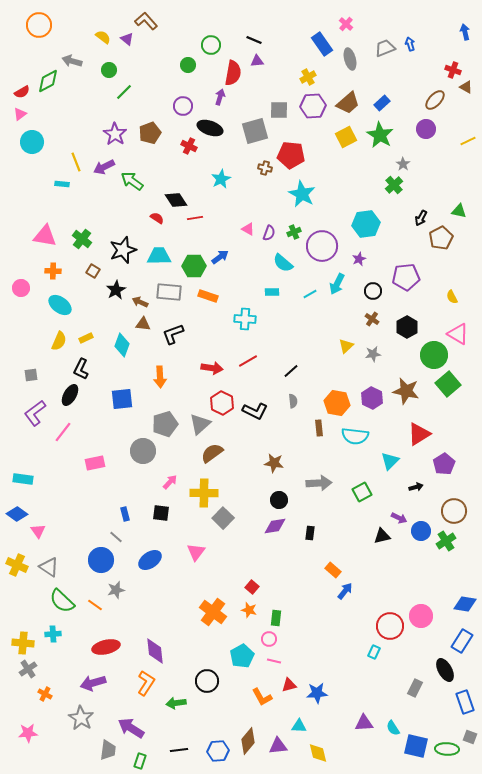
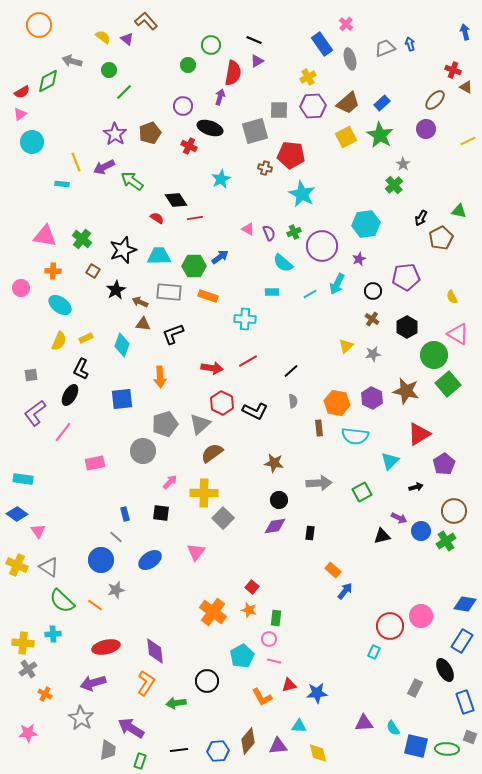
purple triangle at (257, 61): rotated 24 degrees counterclockwise
purple semicircle at (269, 233): rotated 42 degrees counterclockwise
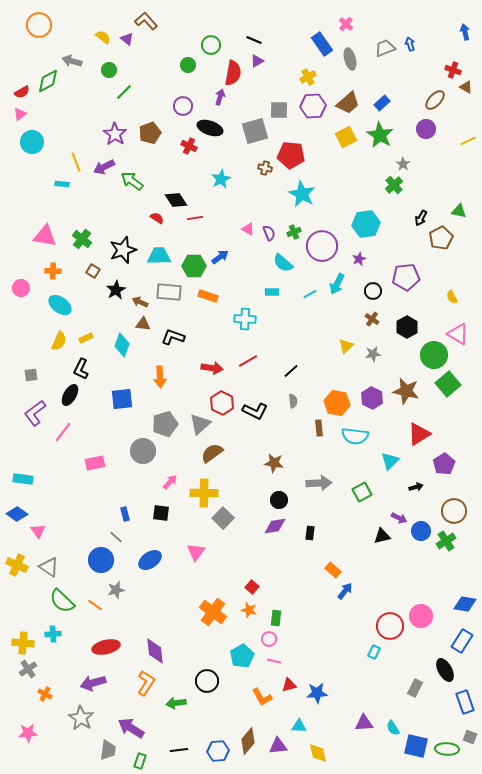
black L-shape at (173, 334): moved 3 px down; rotated 40 degrees clockwise
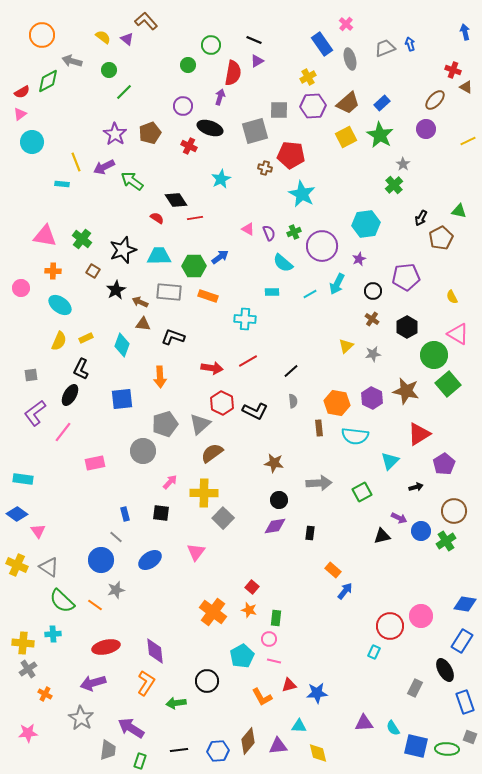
orange circle at (39, 25): moved 3 px right, 10 px down
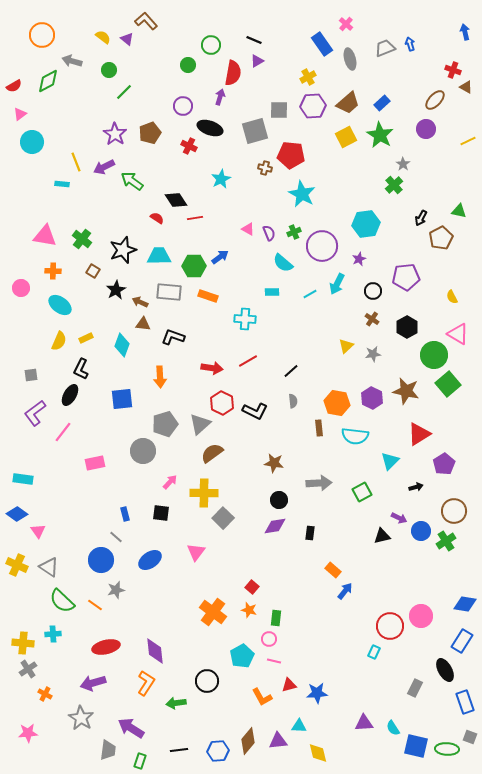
red semicircle at (22, 92): moved 8 px left, 6 px up
purple triangle at (278, 746): moved 5 px up
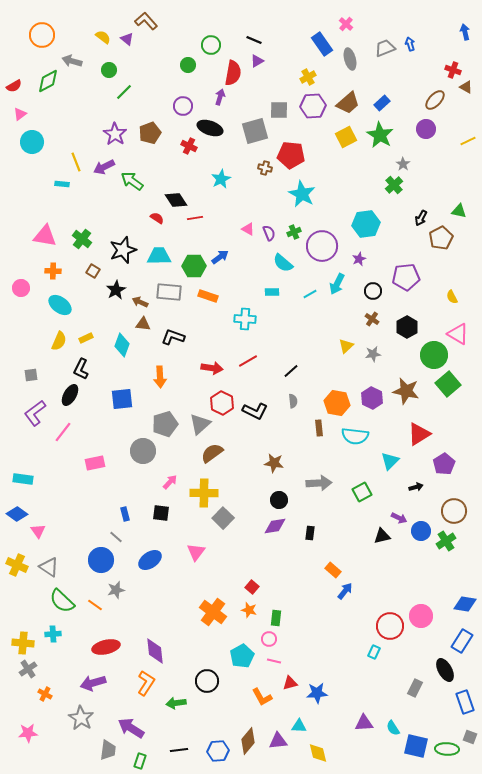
red triangle at (289, 685): moved 1 px right, 2 px up
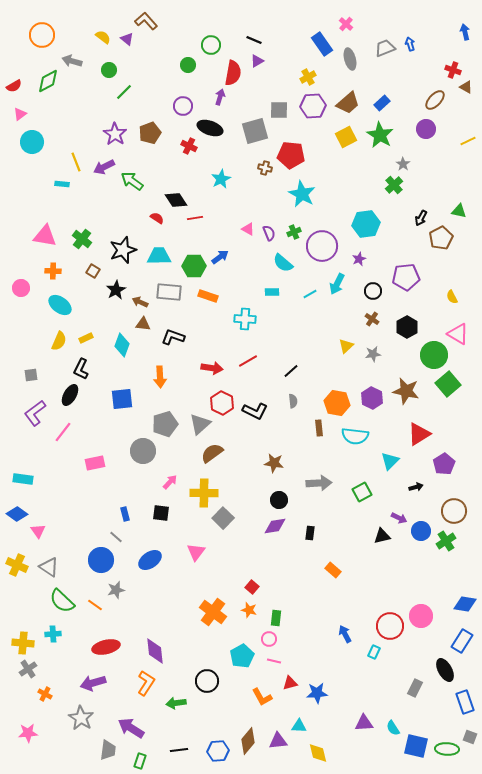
blue arrow at (345, 591): moved 43 px down; rotated 66 degrees counterclockwise
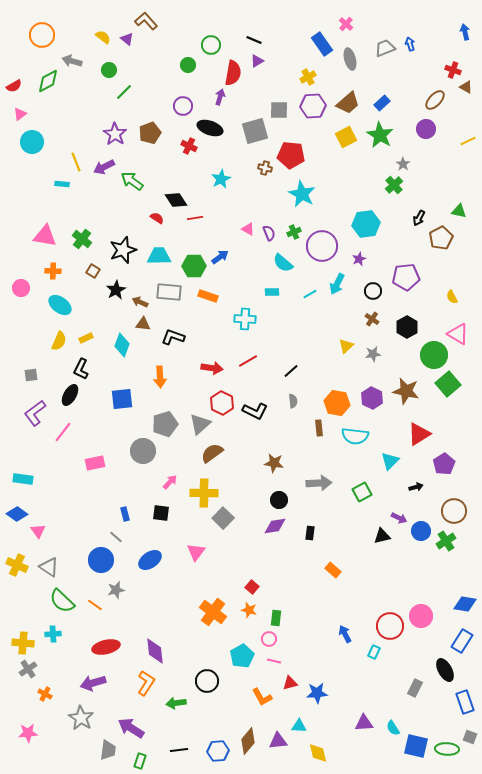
black arrow at (421, 218): moved 2 px left
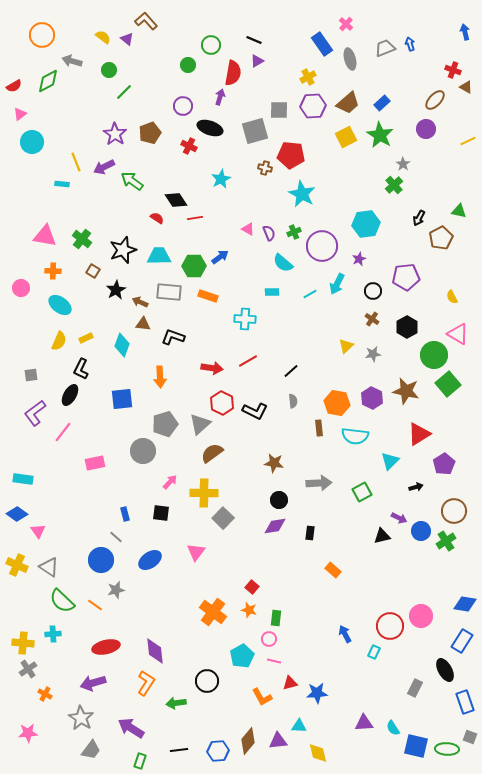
gray trapezoid at (108, 750): moved 17 px left; rotated 30 degrees clockwise
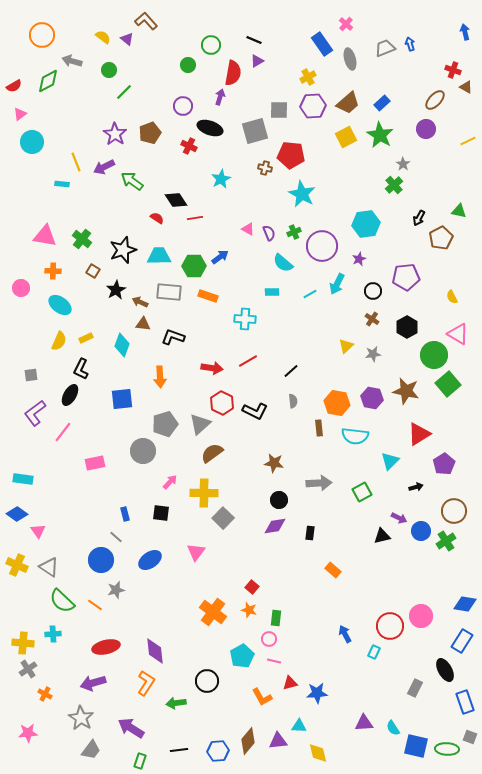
purple hexagon at (372, 398): rotated 15 degrees counterclockwise
